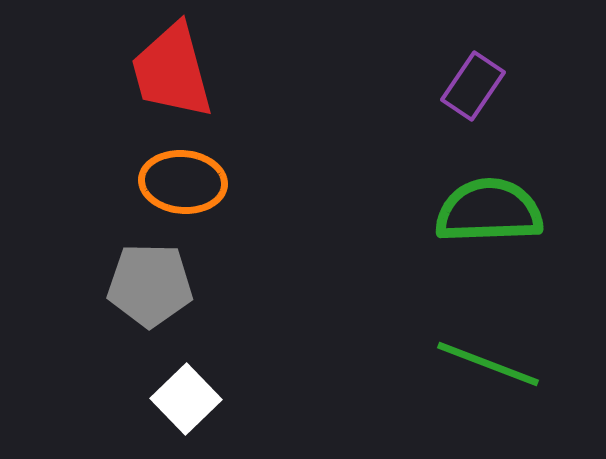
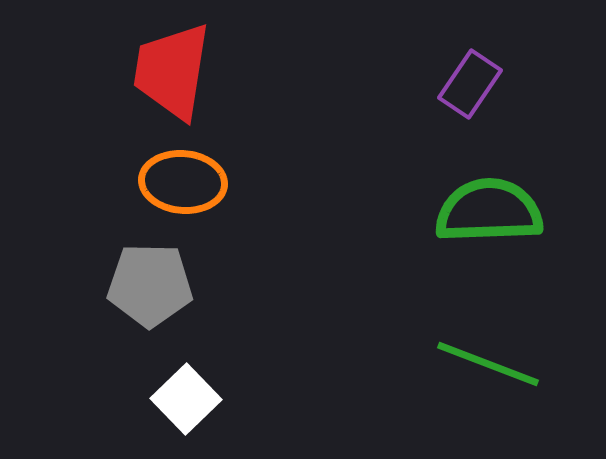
red trapezoid: rotated 24 degrees clockwise
purple rectangle: moved 3 px left, 2 px up
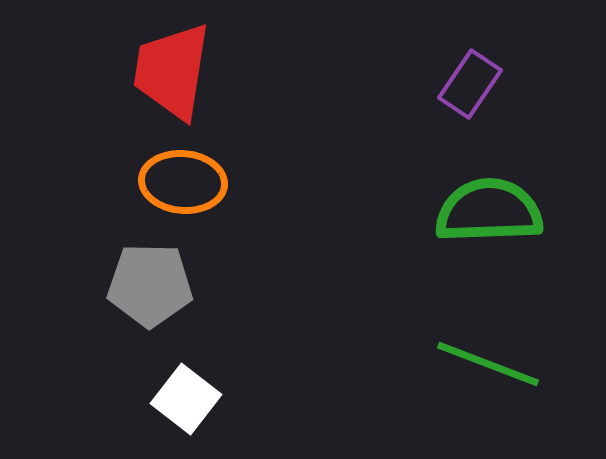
white square: rotated 8 degrees counterclockwise
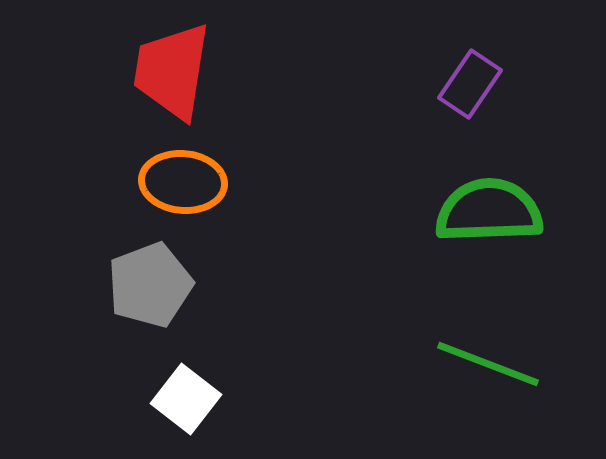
gray pentagon: rotated 22 degrees counterclockwise
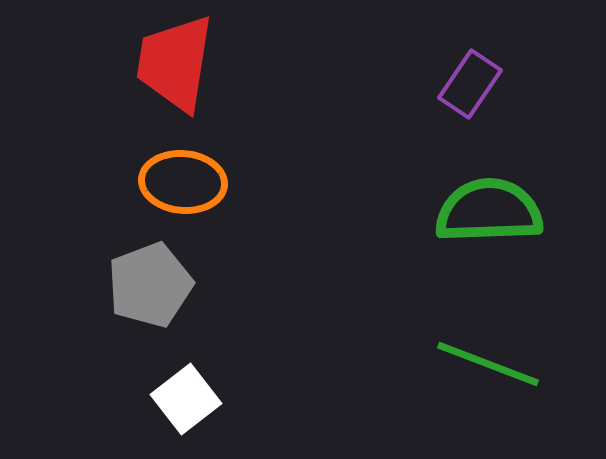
red trapezoid: moved 3 px right, 8 px up
white square: rotated 14 degrees clockwise
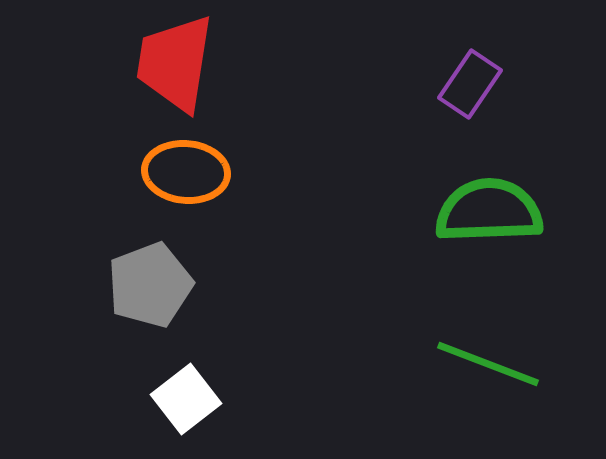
orange ellipse: moved 3 px right, 10 px up
